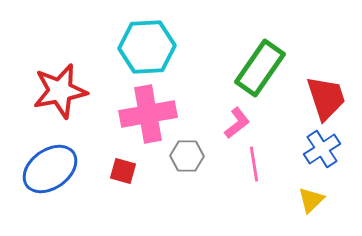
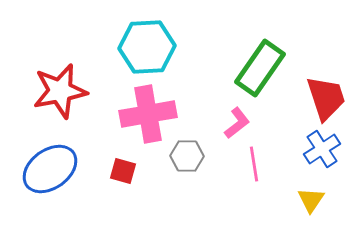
yellow triangle: rotated 12 degrees counterclockwise
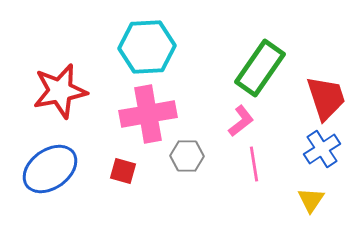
pink L-shape: moved 4 px right, 2 px up
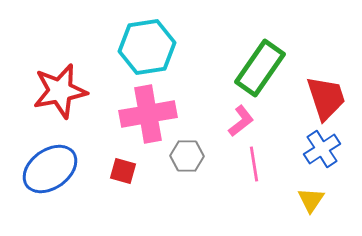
cyan hexagon: rotated 6 degrees counterclockwise
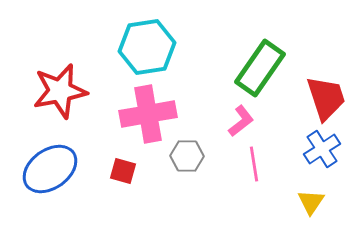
yellow triangle: moved 2 px down
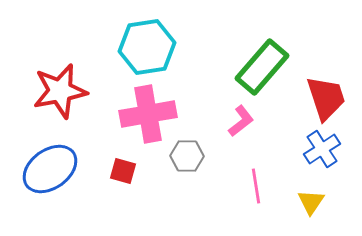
green rectangle: moved 2 px right, 1 px up; rotated 6 degrees clockwise
pink line: moved 2 px right, 22 px down
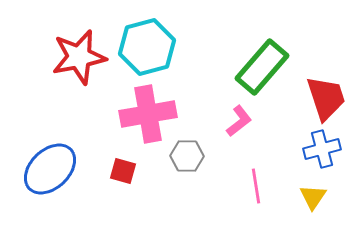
cyan hexagon: rotated 6 degrees counterclockwise
red star: moved 19 px right, 34 px up
pink L-shape: moved 2 px left
blue cross: rotated 18 degrees clockwise
blue ellipse: rotated 8 degrees counterclockwise
yellow triangle: moved 2 px right, 5 px up
